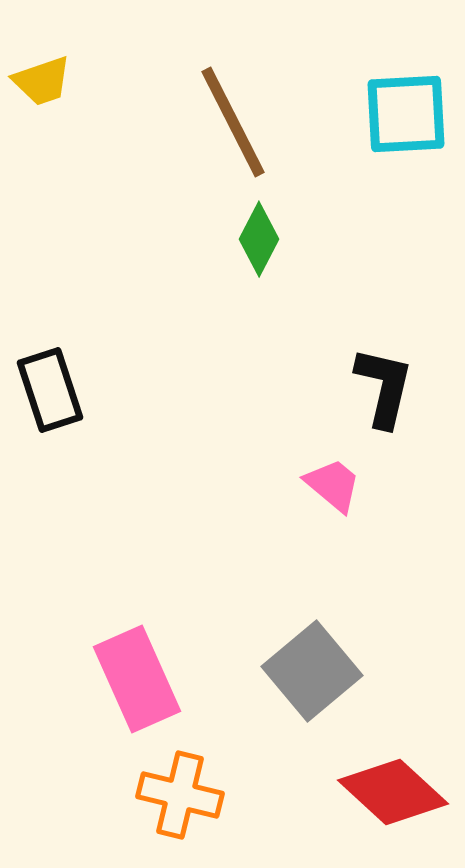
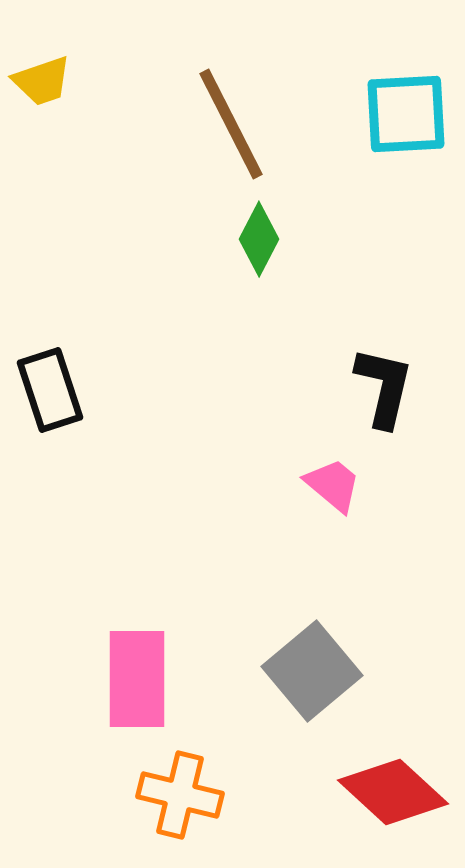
brown line: moved 2 px left, 2 px down
pink rectangle: rotated 24 degrees clockwise
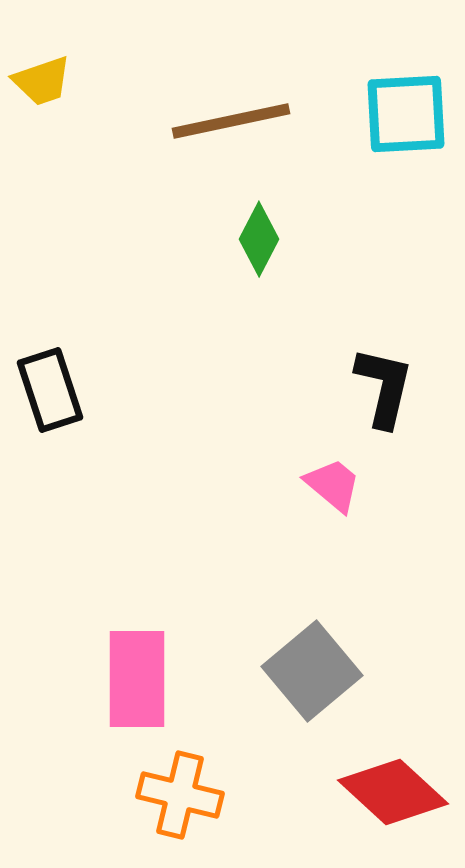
brown line: moved 3 px up; rotated 75 degrees counterclockwise
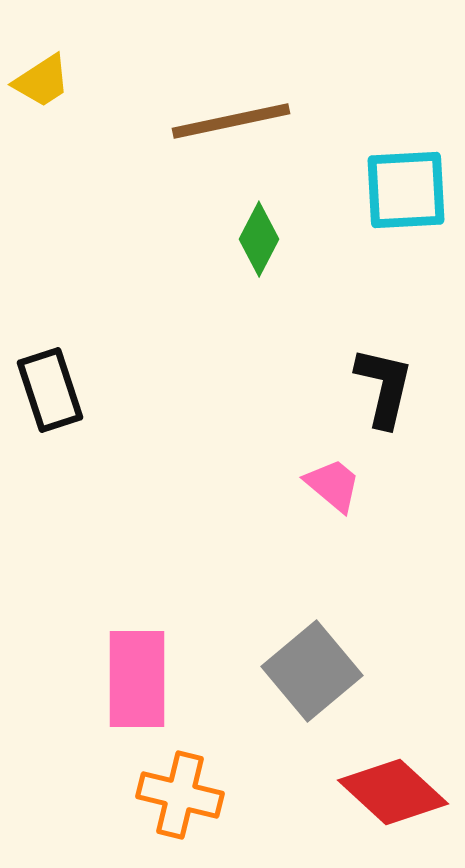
yellow trapezoid: rotated 14 degrees counterclockwise
cyan square: moved 76 px down
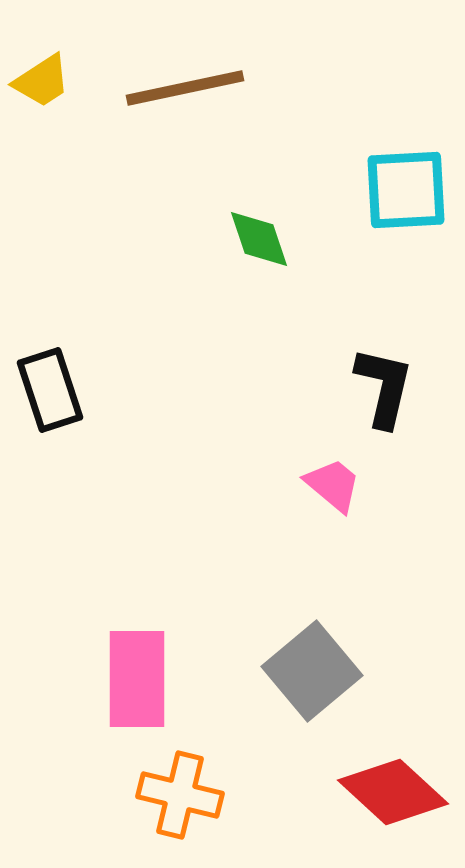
brown line: moved 46 px left, 33 px up
green diamond: rotated 46 degrees counterclockwise
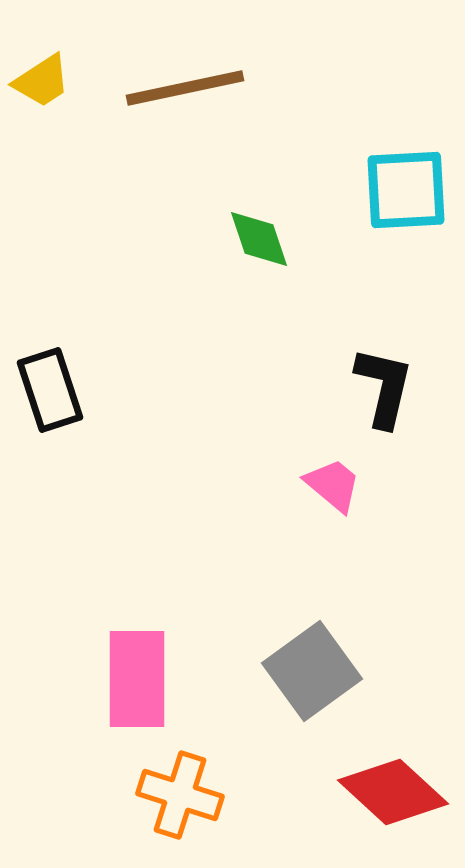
gray square: rotated 4 degrees clockwise
orange cross: rotated 4 degrees clockwise
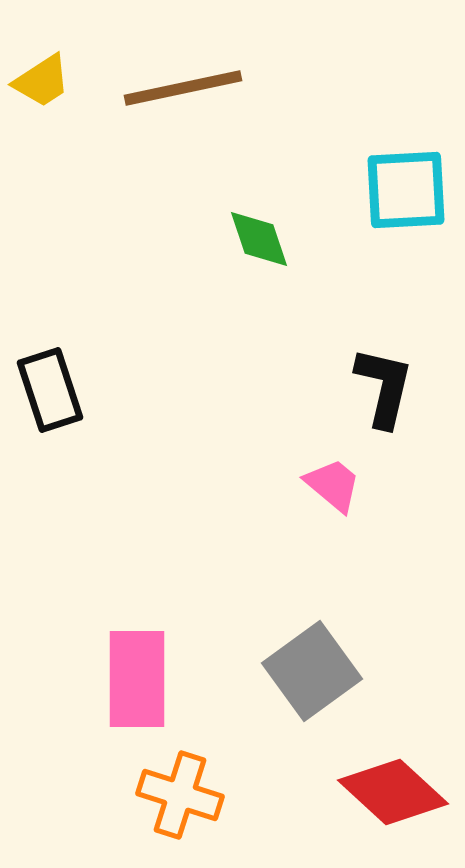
brown line: moved 2 px left
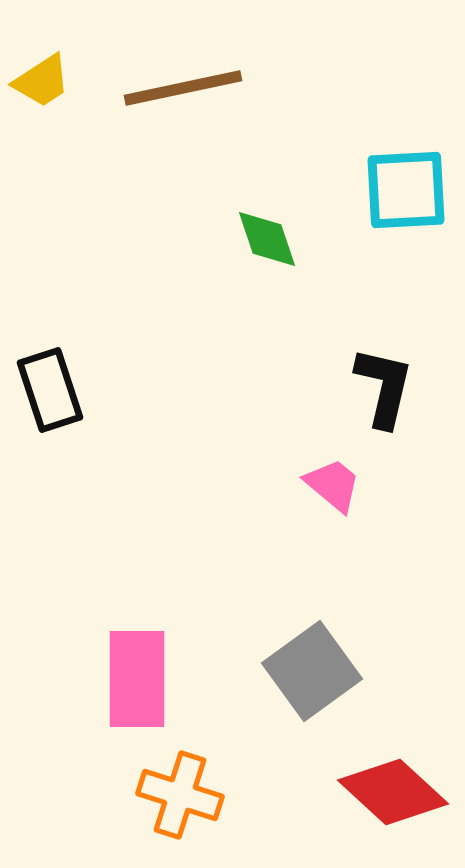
green diamond: moved 8 px right
